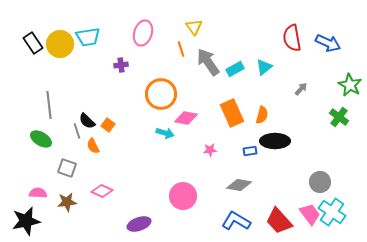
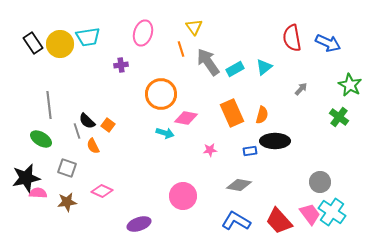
black star at (26, 221): moved 43 px up
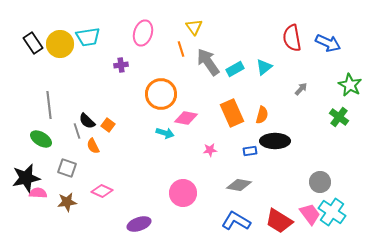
pink circle at (183, 196): moved 3 px up
red trapezoid at (279, 221): rotated 16 degrees counterclockwise
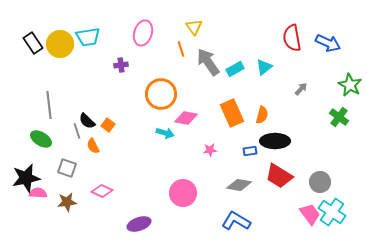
red trapezoid at (279, 221): moved 45 px up
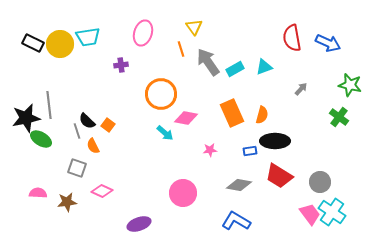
black rectangle at (33, 43): rotated 30 degrees counterclockwise
cyan triangle at (264, 67): rotated 18 degrees clockwise
green star at (350, 85): rotated 15 degrees counterclockwise
cyan arrow at (165, 133): rotated 24 degrees clockwise
gray square at (67, 168): moved 10 px right
black star at (26, 178): moved 60 px up
